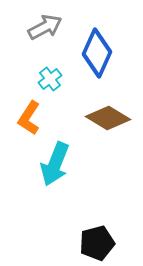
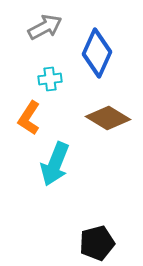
cyan cross: rotated 30 degrees clockwise
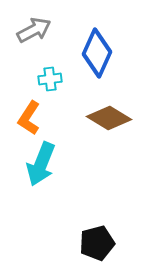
gray arrow: moved 11 px left, 3 px down
brown diamond: moved 1 px right
cyan arrow: moved 14 px left
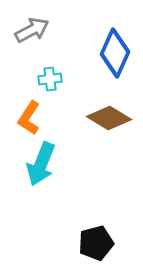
gray arrow: moved 2 px left
blue diamond: moved 18 px right
black pentagon: moved 1 px left
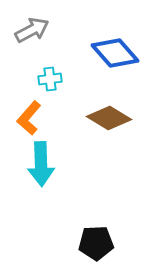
blue diamond: rotated 66 degrees counterclockwise
orange L-shape: rotated 8 degrees clockwise
cyan arrow: rotated 24 degrees counterclockwise
black pentagon: rotated 12 degrees clockwise
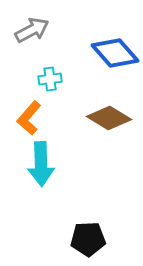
black pentagon: moved 8 px left, 4 px up
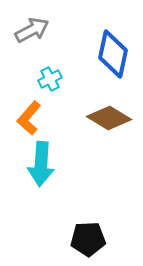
blue diamond: moved 2 px left, 1 px down; rotated 54 degrees clockwise
cyan cross: rotated 20 degrees counterclockwise
cyan arrow: rotated 6 degrees clockwise
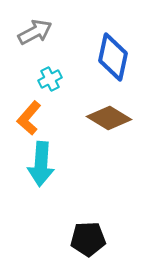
gray arrow: moved 3 px right, 2 px down
blue diamond: moved 3 px down
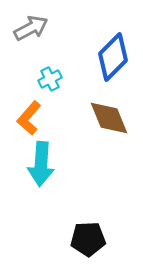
gray arrow: moved 4 px left, 4 px up
blue diamond: rotated 33 degrees clockwise
brown diamond: rotated 36 degrees clockwise
